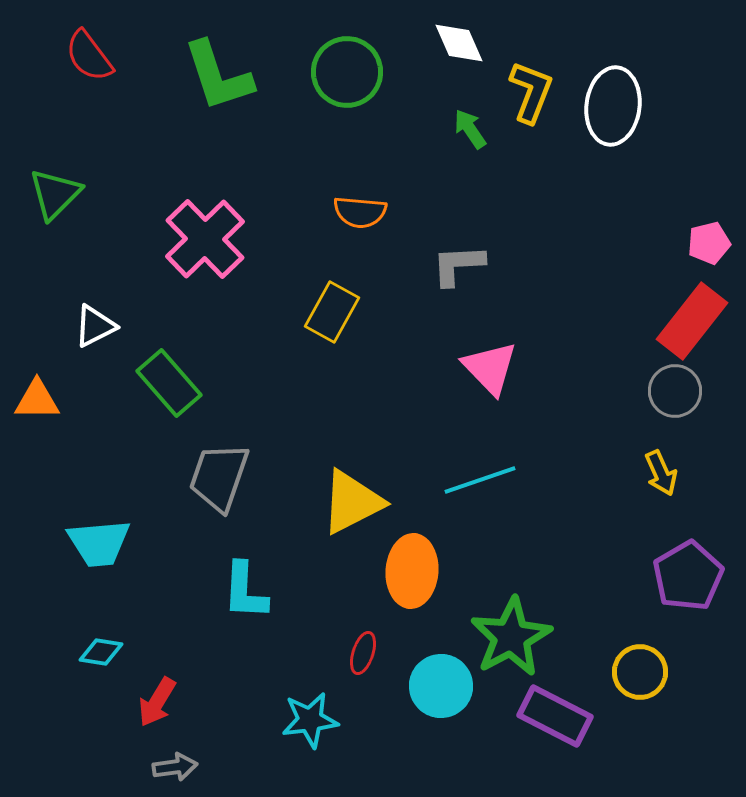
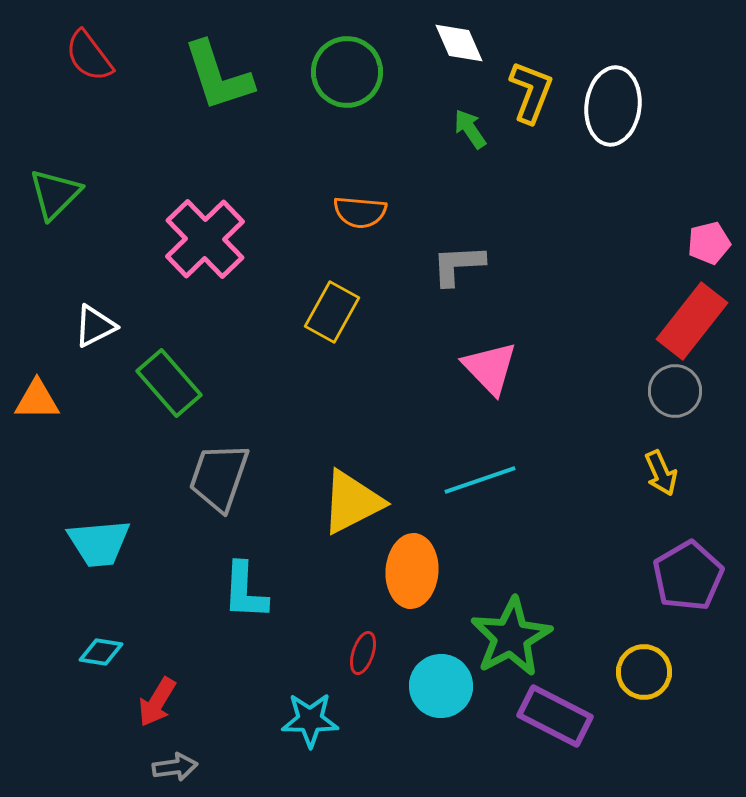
yellow circle: moved 4 px right
cyan star: rotated 8 degrees clockwise
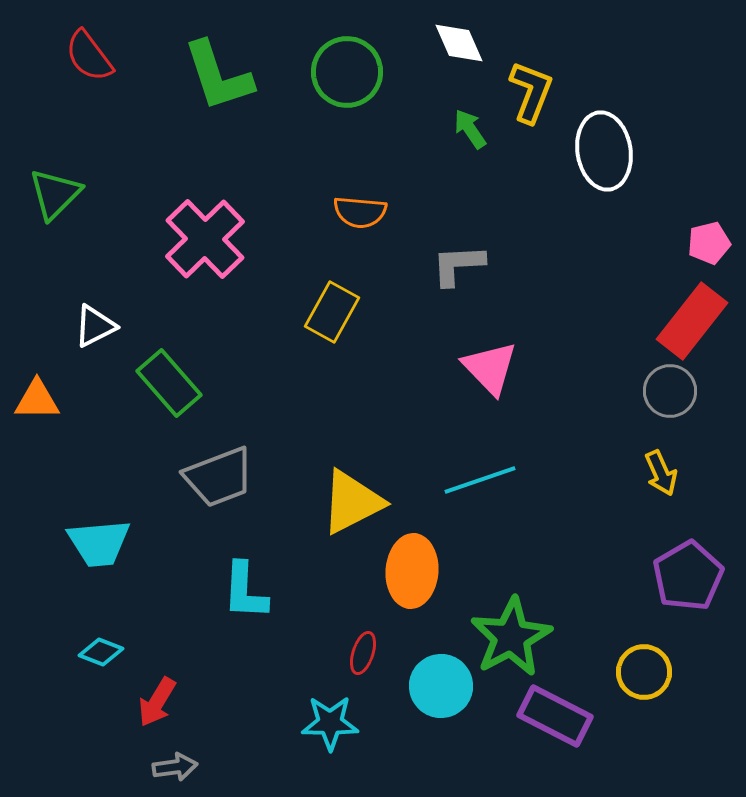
white ellipse: moved 9 px left, 45 px down; rotated 16 degrees counterclockwise
gray circle: moved 5 px left
gray trapezoid: rotated 130 degrees counterclockwise
cyan diamond: rotated 12 degrees clockwise
cyan star: moved 20 px right, 3 px down
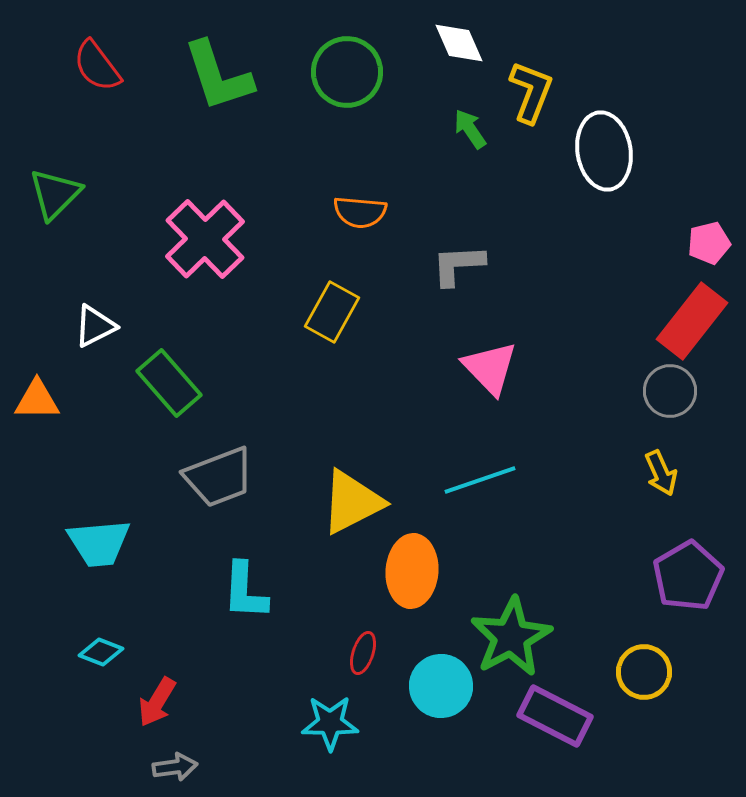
red semicircle: moved 8 px right, 10 px down
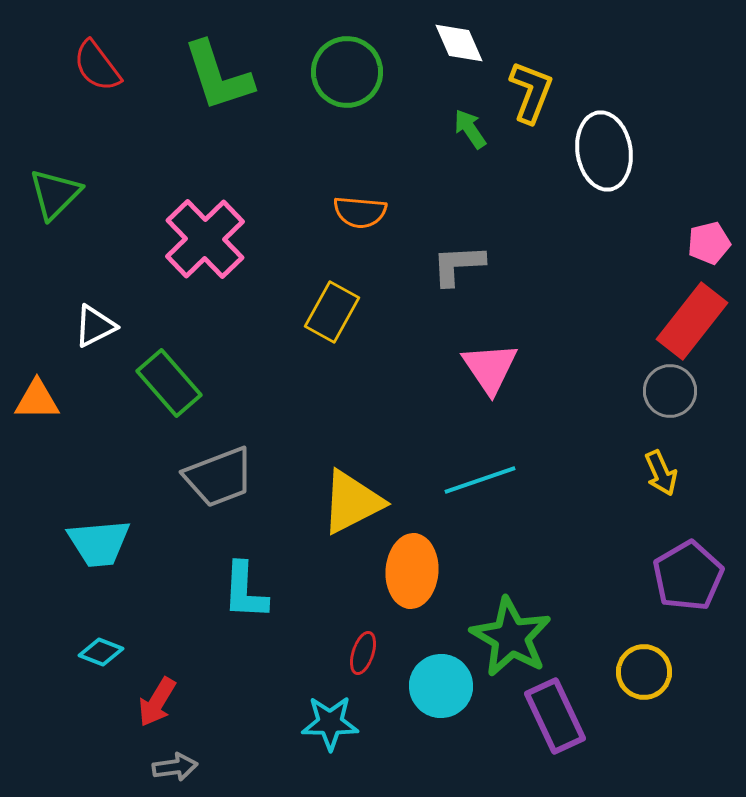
pink triangle: rotated 10 degrees clockwise
green star: rotated 14 degrees counterclockwise
purple rectangle: rotated 38 degrees clockwise
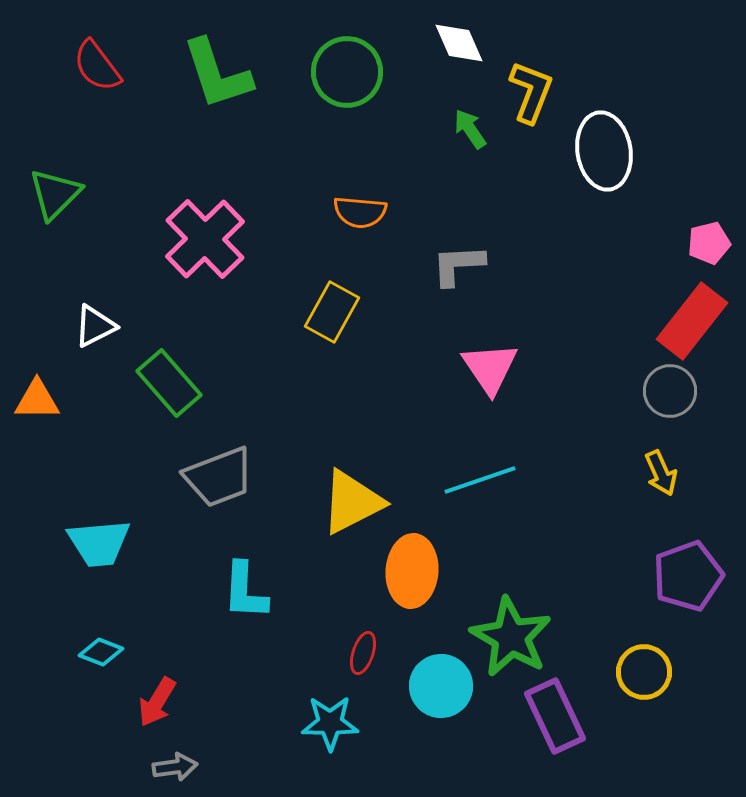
green L-shape: moved 1 px left, 2 px up
purple pentagon: rotated 10 degrees clockwise
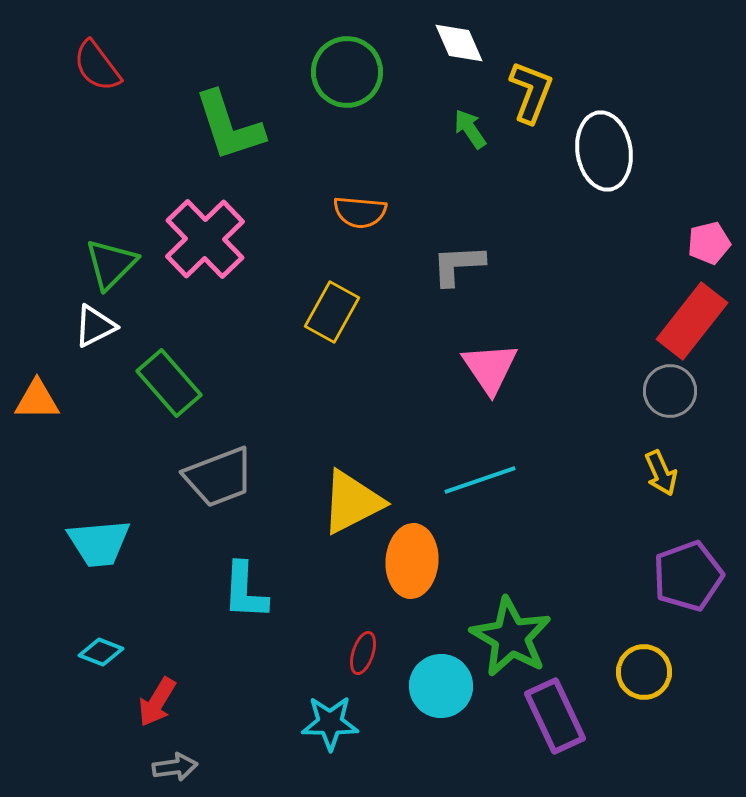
green L-shape: moved 12 px right, 52 px down
green triangle: moved 56 px right, 70 px down
orange ellipse: moved 10 px up
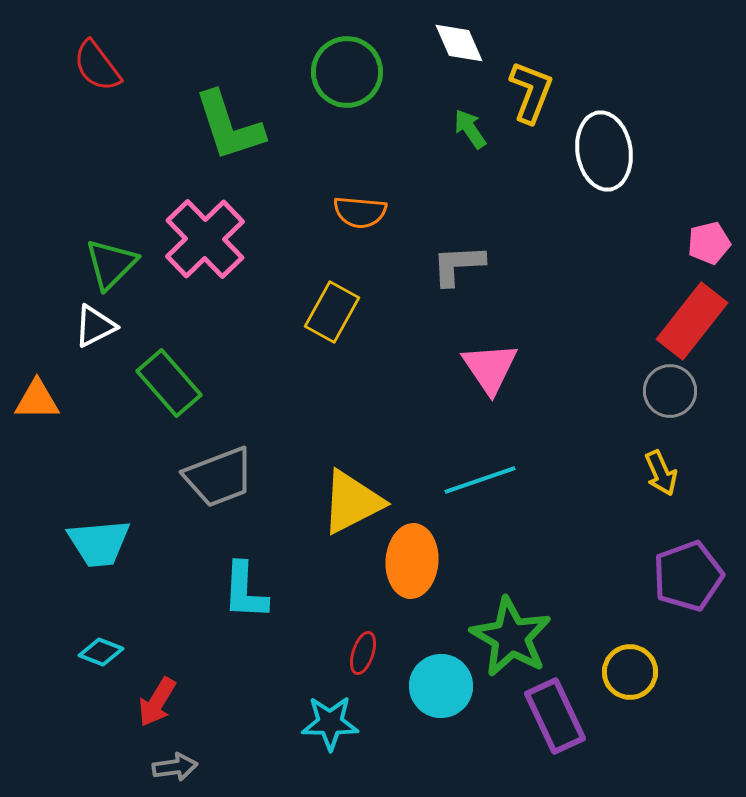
yellow circle: moved 14 px left
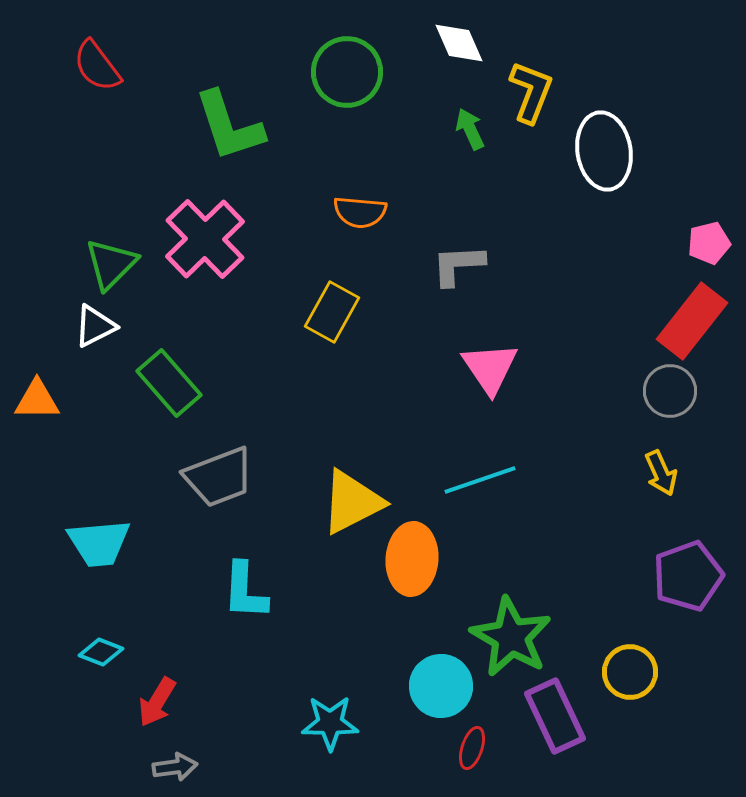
green arrow: rotated 9 degrees clockwise
orange ellipse: moved 2 px up
red ellipse: moved 109 px right, 95 px down
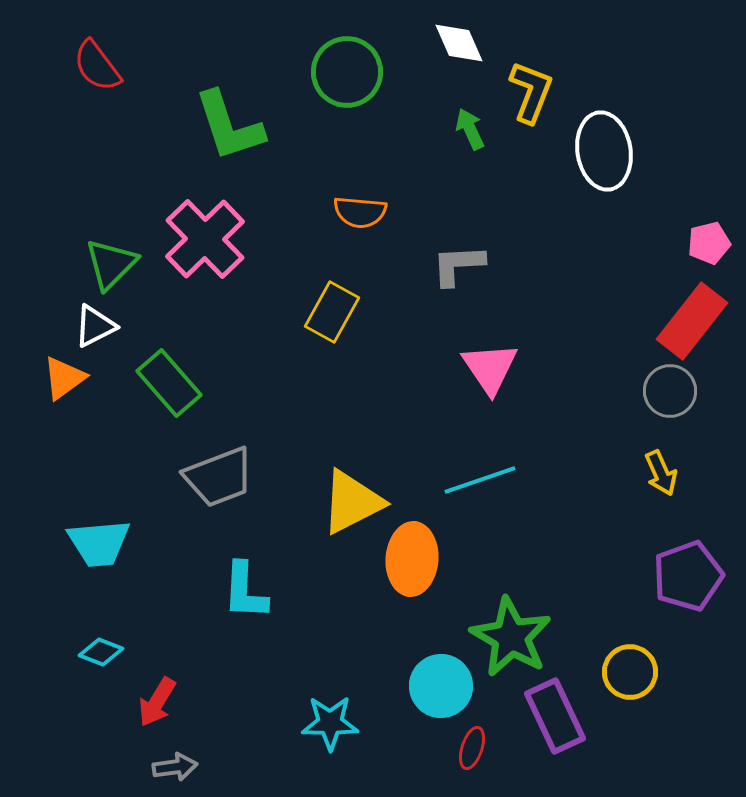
orange triangle: moved 27 px right, 22 px up; rotated 36 degrees counterclockwise
